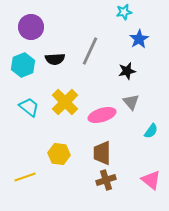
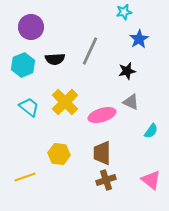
gray triangle: rotated 24 degrees counterclockwise
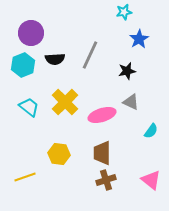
purple circle: moved 6 px down
gray line: moved 4 px down
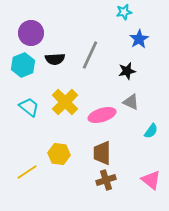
yellow line: moved 2 px right, 5 px up; rotated 15 degrees counterclockwise
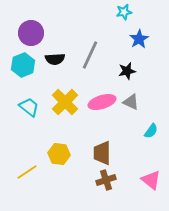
pink ellipse: moved 13 px up
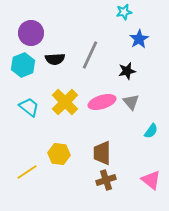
gray triangle: rotated 24 degrees clockwise
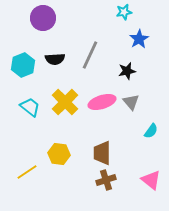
purple circle: moved 12 px right, 15 px up
cyan trapezoid: moved 1 px right
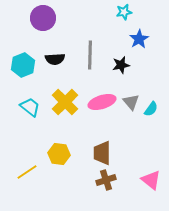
gray line: rotated 24 degrees counterclockwise
black star: moved 6 px left, 6 px up
cyan semicircle: moved 22 px up
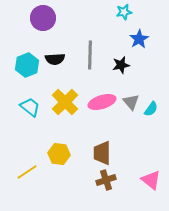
cyan hexagon: moved 4 px right
